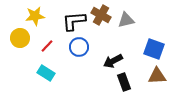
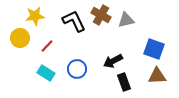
black L-shape: rotated 70 degrees clockwise
blue circle: moved 2 px left, 22 px down
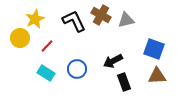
yellow star: moved 3 px down; rotated 18 degrees counterclockwise
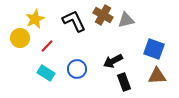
brown cross: moved 2 px right
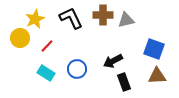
brown cross: rotated 30 degrees counterclockwise
black L-shape: moved 3 px left, 3 px up
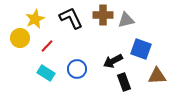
blue square: moved 13 px left
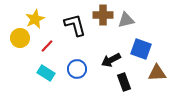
black L-shape: moved 4 px right, 7 px down; rotated 10 degrees clockwise
black arrow: moved 2 px left, 1 px up
brown triangle: moved 3 px up
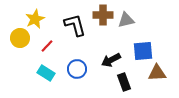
blue square: moved 2 px right, 2 px down; rotated 25 degrees counterclockwise
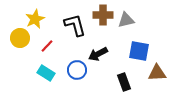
blue square: moved 4 px left; rotated 15 degrees clockwise
black arrow: moved 13 px left, 6 px up
blue circle: moved 1 px down
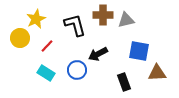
yellow star: moved 1 px right
